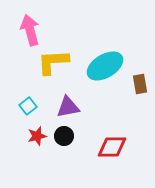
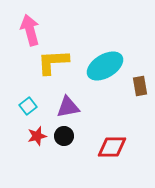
brown rectangle: moved 2 px down
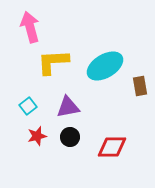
pink arrow: moved 3 px up
black circle: moved 6 px right, 1 px down
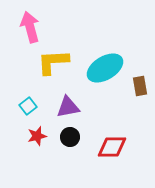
cyan ellipse: moved 2 px down
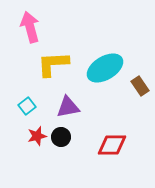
yellow L-shape: moved 2 px down
brown rectangle: rotated 24 degrees counterclockwise
cyan square: moved 1 px left
black circle: moved 9 px left
red diamond: moved 2 px up
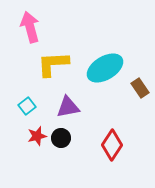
brown rectangle: moved 2 px down
black circle: moved 1 px down
red diamond: rotated 56 degrees counterclockwise
